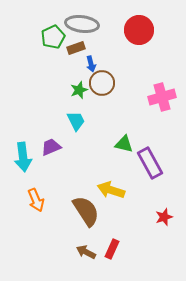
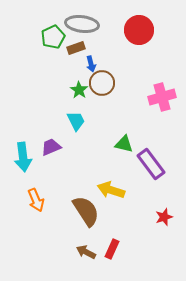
green star: rotated 18 degrees counterclockwise
purple rectangle: moved 1 px right, 1 px down; rotated 8 degrees counterclockwise
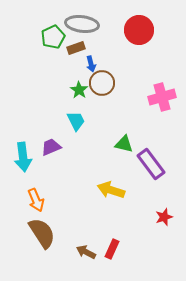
brown semicircle: moved 44 px left, 22 px down
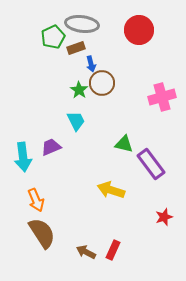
red rectangle: moved 1 px right, 1 px down
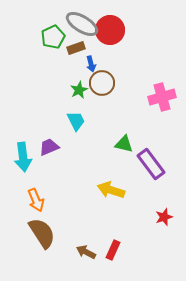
gray ellipse: rotated 24 degrees clockwise
red circle: moved 29 px left
green star: rotated 12 degrees clockwise
purple trapezoid: moved 2 px left
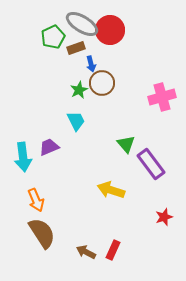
green triangle: moved 2 px right; rotated 36 degrees clockwise
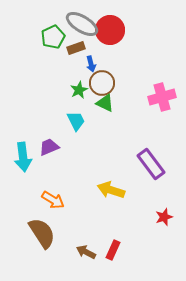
green triangle: moved 21 px left, 41 px up; rotated 24 degrees counterclockwise
orange arrow: moved 17 px right; rotated 35 degrees counterclockwise
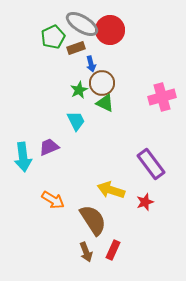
red star: moved 19 px left, 15 px up
brown semicircle: moved 51 px right, 13 px up
brown arrow: rotated 138 degrees counterclockwise
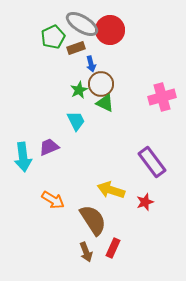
brown circle: moved 1 px left, 1 px down
purple rectangle: moved 1 px right, 2 px up
red rectangle: moved 2 px up
